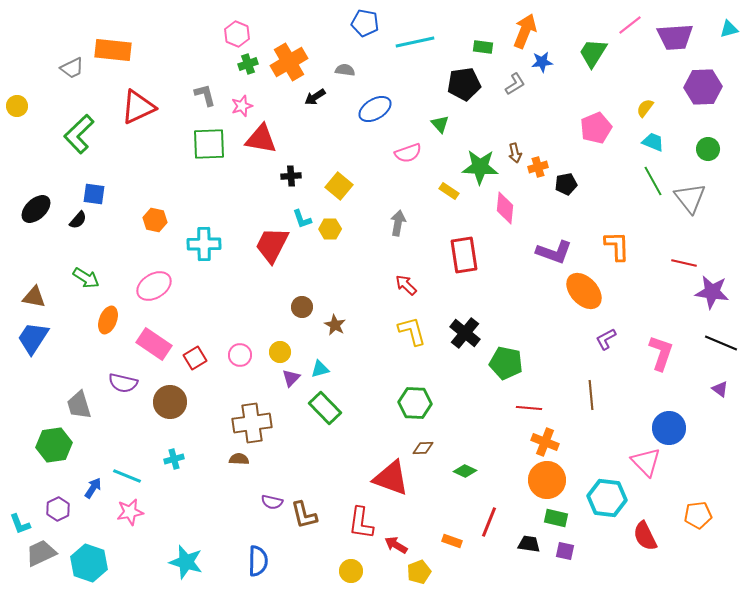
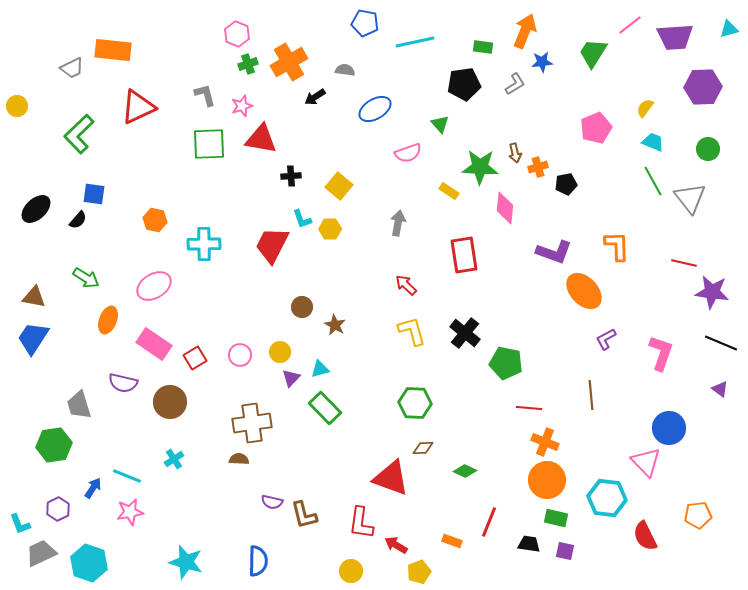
cyan cross at (174, 459): rotated 18 degrees counterclockwise
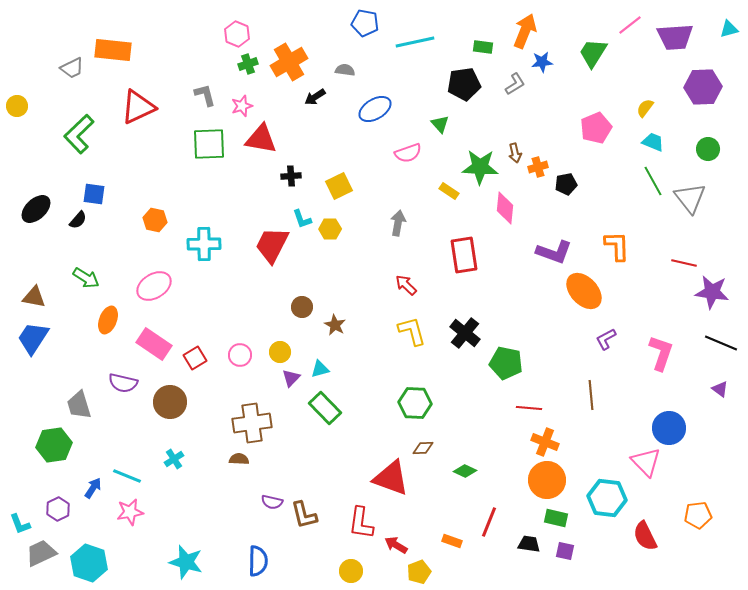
yellow square at (339, 186): rotated 24 degrees clockwise
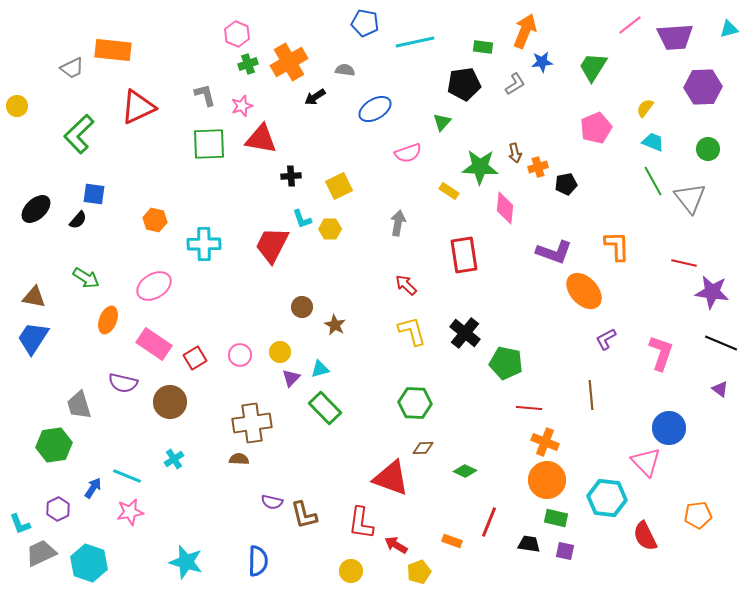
green trapezoid at (593, 53): moved 14 px down
green triangle at (440, 124): moved 2 px right, 2 px up; rotated 24 degrees clockwise
